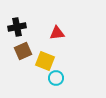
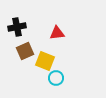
brown square: moved 2 px right
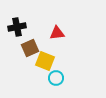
brown square: moved 5 px right, 3 px up
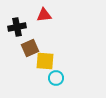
red triangle: moved 13 px left, 18 px up
yellow square: rotated 18 degrees counterclockwise
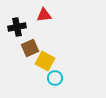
yellow square: rotated 24 degrees clockwise
cyan circle: moved 1 px left
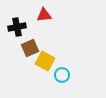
cyan circle: moved 7 px right, 3 px up
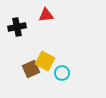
red triangle: moved 2 px right
brown square: moved 1 px right, 21 px down
cyan circle: moved 2 px up
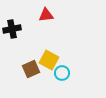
black cross: moved 5 px left, 2 px down
yellow square: moved 4 px right, 1 px up
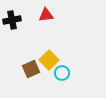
black cross: moved 9 px up
yellow square: rotated 18 degrees clockwise
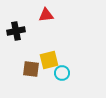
black cross: moved 4 px right, 11 px down
yellow square: rotated 30 degrees clockwise
brown square: rotated 30 degrees clockwise
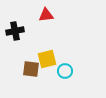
black cross: moved 1 px left
yellow square: moved 2 px left, 1 px up
cyan circle: moved 3 px right, 2 px up
